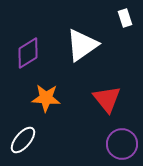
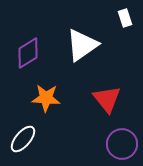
white ellipse: moved 1 px up
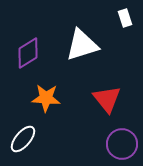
white triangle: rotated 18 degrees clockwise
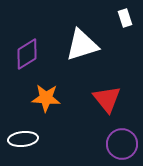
purple diamond: moved 1 px left, 1 px down
white ellipse: rotated 44 degrees clockwise
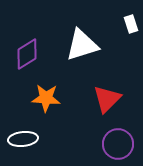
white rectangle: moved 6 px right, 6 px down
red triangle: rotated 24 degrees clockwise
purple circle: moved 4 px left
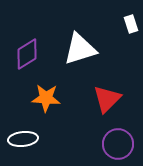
white triangle: moved 2 px left, 4 px down
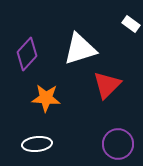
white rectangle: rotated 36 degrees counterclockwise
purple diamond: rotated 16 degrees counterclockwise
red triangle: moved 14 px up
white ellipse: moved 14 px right, 5 px down
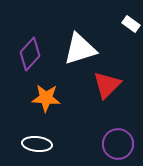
purple diamond: moved 3 px right
white ellipse: rotated 12 degrees clockwise
